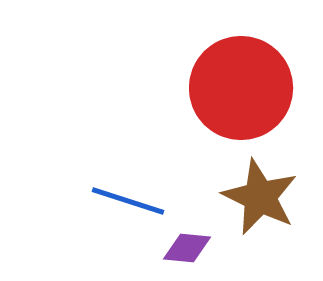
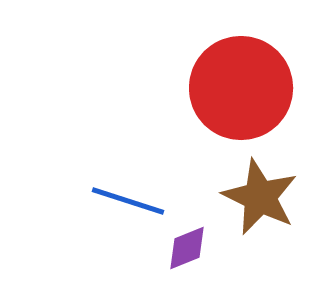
purple diamond: rotated 27 degrees counterclockwise
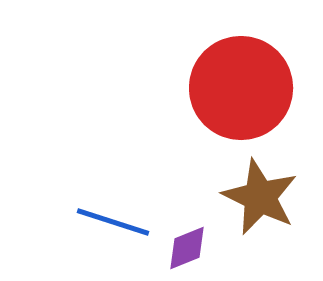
blue line: moved 15 px left, 21 px down
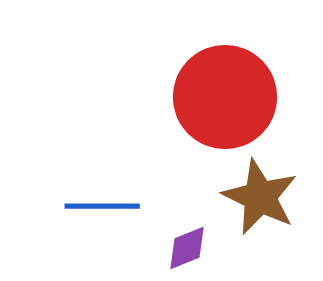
red circle: moved 16 px left, 9 px down
blue line: moved 11 px left, 16 px up; rotated 18 degrees counterclockwise
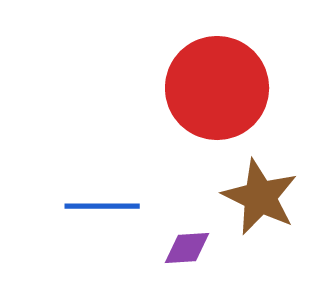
red circle: moved 8 px left, 9 px up
purple diamond: rotated 18 degrees clockwise
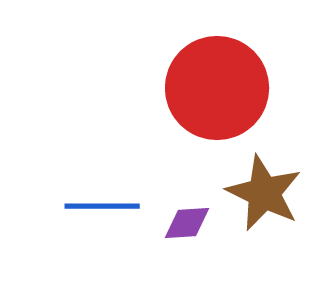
brown star: moved 4 px right, 4 px up
purple diamond: moved 25 px up
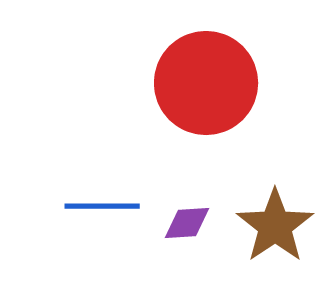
red circle: moved 11 px left, 5 px up
brown star: moved 11 px right, 33 px down; rotated 12 degrees clockwise
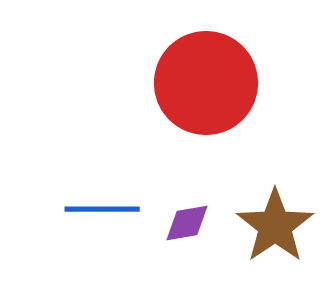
blue line: moved 3 px down
purple diamond: rotated 6 degrees counterclockwise
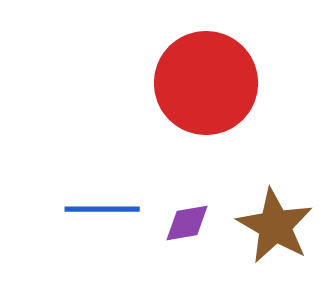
brown star: rotated 8 degrees counterclockwise
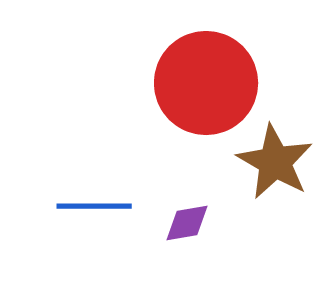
blue line: moved 8 px left, 3 px up
brown star: moved 64 px up
